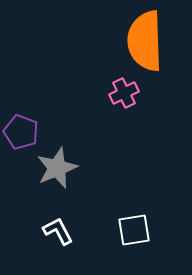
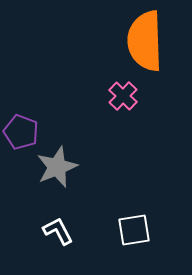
pink cross: moved 1 px left, 3 px down; rotated 20 degrees counterclockwise
gray star: moved 1 px up
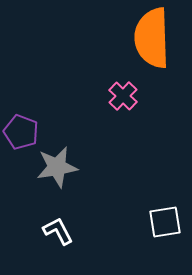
orange semicircle: moved 7 px right, 3 px up
gray star: rotated 12 degrees clockwise
white square: moved 31 px right, 8 px up
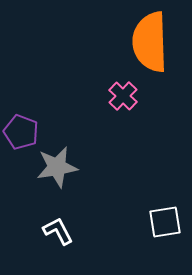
orange semicircle: moved 2 px left, 4 px down
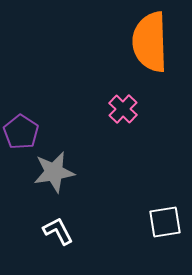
pink cross: moved 13 px down
purple pentagon: rotated 12 degrees clockwise
gray star: moved 3 px left, 5 px down
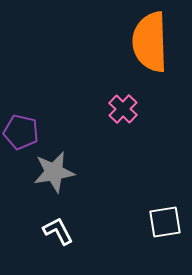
purple pentagon: rotated 20 degrees counterclockwise
